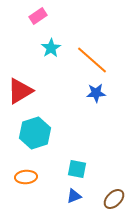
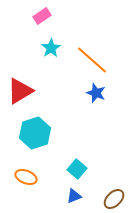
pink rectangle: moved 4 px right
blue star: rotated 24 degrees clockwise
cyan square: rotated 30 degrees clockwise
orange ellipse: rotated 25 degrees clockwise
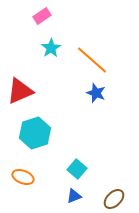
red triangle: rotated 8 degrees clockwise
orange ellipse: moved 3 px left
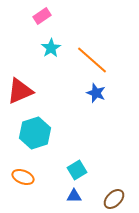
cyan square: moved 1 px down; rotated 18 degrees clockwise
blue triangle: rotated 21 degrees clockwise
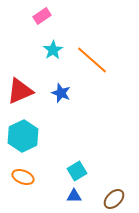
cyan star: moved 2 px right, 2 px down
blue star: moved 35 px left
cyan hexagon: moved 12 px left, 3 px down; rotated 8 degrees counterclockwise
cyan square: moved 1 px down
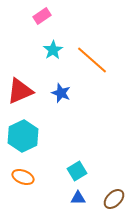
blue triangle: moved 4 px right, 2 px down
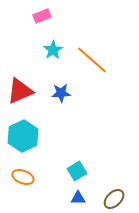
pink rectangle: rotated 12 degrees clockwise
blue star: rotated 24 degrees counterclockwise
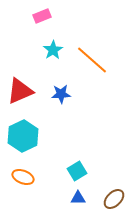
blue star: moved 1 px down
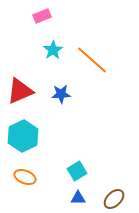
orange ellipse: moved 2 px right
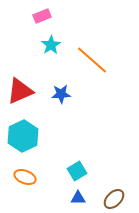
cyan star: moved 2 px left, 5 px up
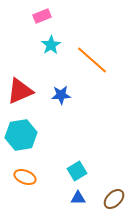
blue star: moved 1 px down
cyan hexagon: moved 2 px left, 1 px up; rotated 16 degrees clockwise
